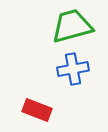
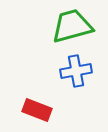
blue cross: moved 3 px right, 2 px down
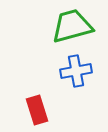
red rectangle: rotated 52 degrees clockwise
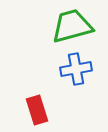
blue cross: moved 2 px up
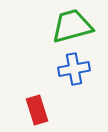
blue cross: moved 2 px left
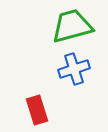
blue cross: rotated 8 degrees counterclockwise
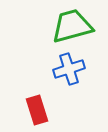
blue cross: moved 5 px left
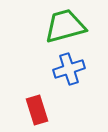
green trapezoid: moved 7 px left
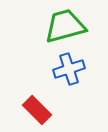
red rectangle: rotated 28 degrees counterclockwise
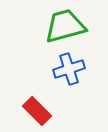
red rectangle: moved 1 px down
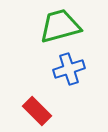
green trapezoid: moved 5 px left
